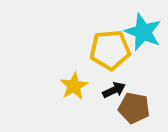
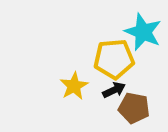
yellow pentagon: moved 4 px right, 9 px down
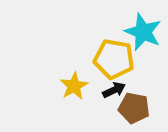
yellow pentagon: rotated 15 degrees clockwise
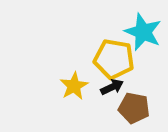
black arrow: moved 2 px left, 3 px up
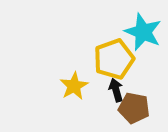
yellow pentagon: rotated 30 degrees counterclockwise
black arrow: moved 4 px right, 3 px down; rotated 80 degrees counterclockwise
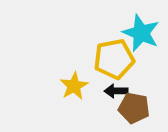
cyan star: moved 2 px left, 1 px down
yellow pentagon: rotated 9 degrees clockwise
black arrow: moved 1 px down; rotated 75 degrees counterclockwise
